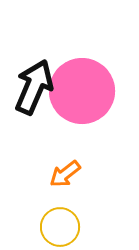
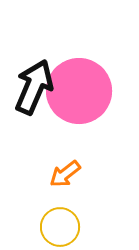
pink circle: moved 3 px left
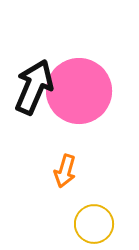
orange arrow: moved 3 px up; rotated 36 degrees counterclockwise
yellow circle: moved 34 px right, 3 px up
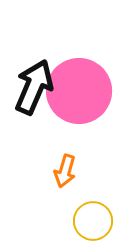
yellow circle: moved 1 px left, 3 px up
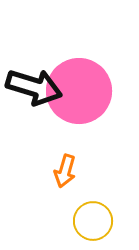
black arrow: rotated 84 degrees clockwise
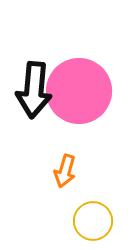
black arrow: moved 3 px down; rotated 78 degrees clockwise
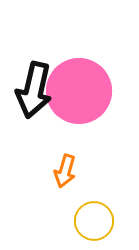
black arrow: rotated 8 degrees clockwise
yellow circle: moved 1 px right
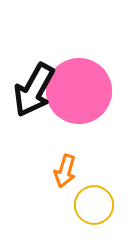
black arrow: rotated 16 degrees clockwise
yellow circle: moved 16 px up
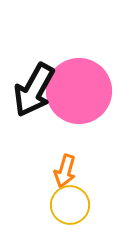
yellow circle: moved 24 px left
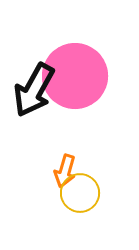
pink circle: moved 4 px left, 15 px up
yellow circle: moved 10 px right, 12 px up
